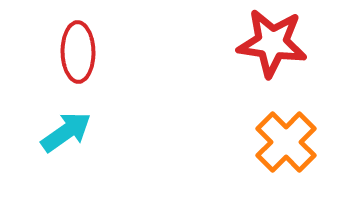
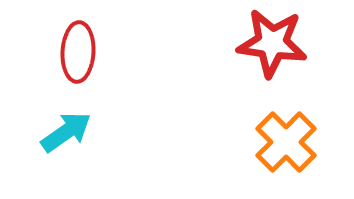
red ellipse: rotated 4 degrees clockwise
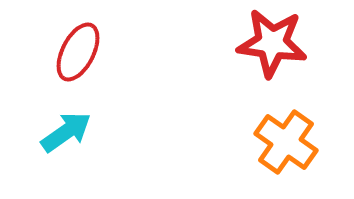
red ellipse: rotated 24 degrees clockwise
orange cross: rotated 10 degrees counterclockwise
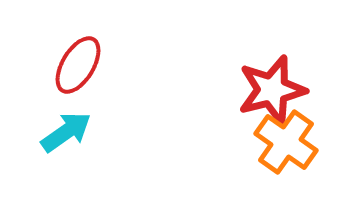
red star: moved 47 px down; rotated 22 degrees counterclockwise
red ellipse: moved 13 px down; rotated 4 degrees clockwise
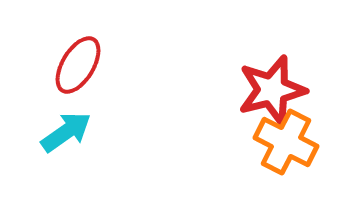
orange cross: rotated 8 degrees counterclockwise
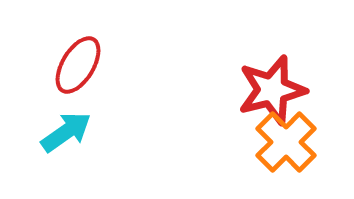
orange cross: rotated 18 degrees clockwise
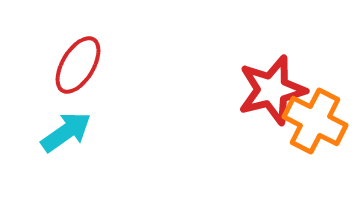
orange cross: moved 29 px right, 21 px up; rotated 18 degrees counterclockwise
